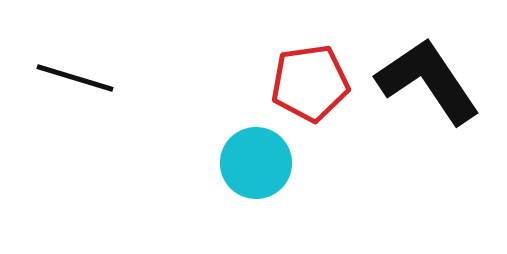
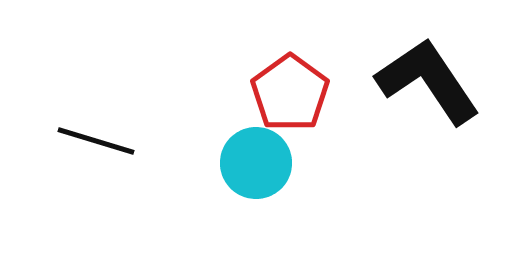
black line: moved 21 px right, 63 px down
red pentagon: moved 20 px left, 10 px down; rotated 28 degrees counterclockwise
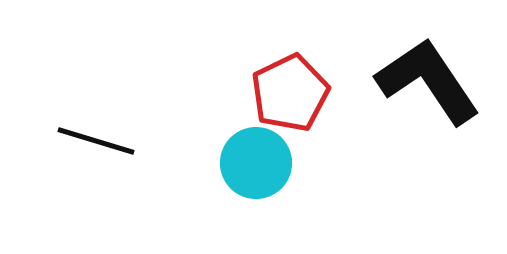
red pentagon: rotated 10 degrees clockwise
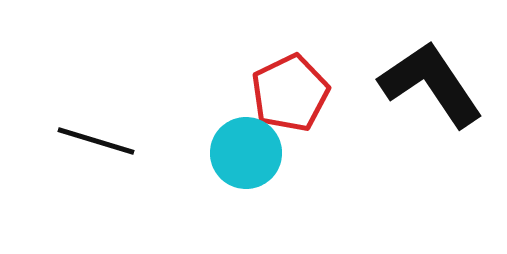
black L-shape: moved 3 px right, 3 px down
cyan circle: moved 10 px left, 10 px up
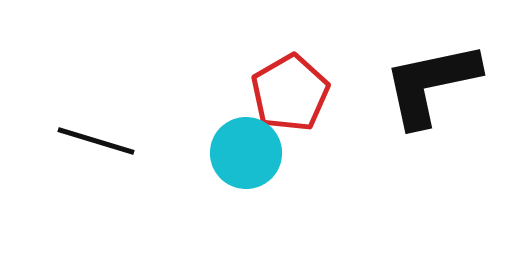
black L-shape: rotated 68 degrees counterclockwise
red pentagon: rotated 4 degrees counterclockwise
